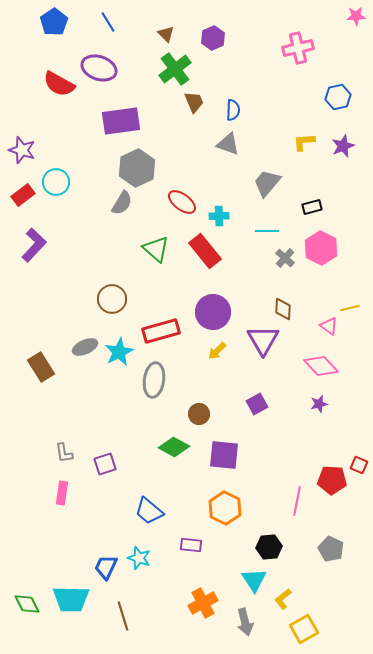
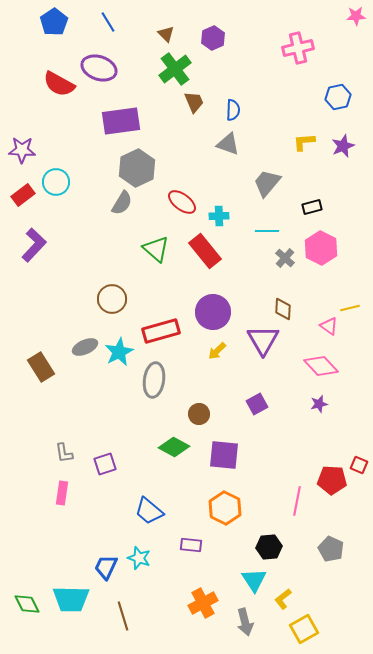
purple star at (22, 150): rotated 16 degrees counterclockwise
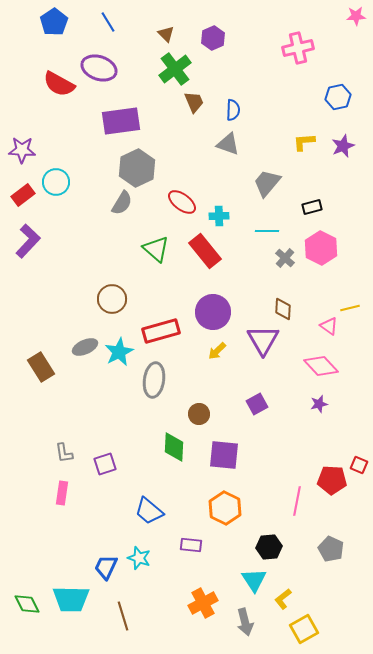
purple L-shape at (34, 245): moved 6 px left, 4 px up
green diamond at (174, 447): rotated 64 degrees clockwise
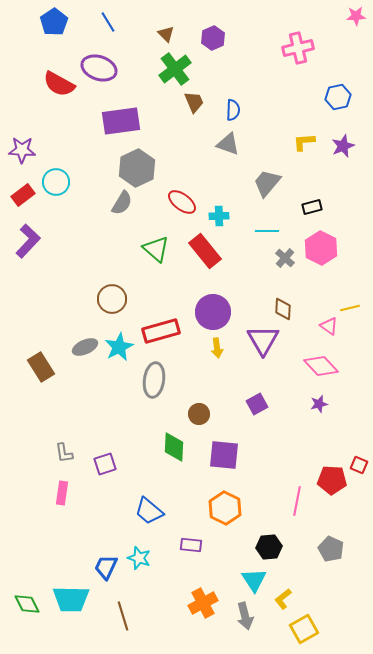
yellow arrow at (217, 351): moved 3 px up; rotated 54 degrees counterclockwise
cyan star at (119, 352): moved 5 px up
gray arrow at (245, 622): moved 6 px up
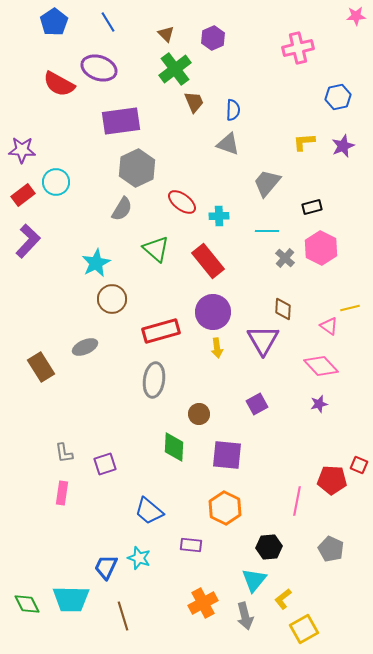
gray semicircle at (122, 203): moved 6 px down
red rectangle at (205, 251): moved 3 px right, 10 px down
cyan star at (119, 347): moved 23 px left, 84 px up
purple square at (224, 455): moved 3 px right
cyan triangle at (254, 580): rotated 12 degrees clockwise
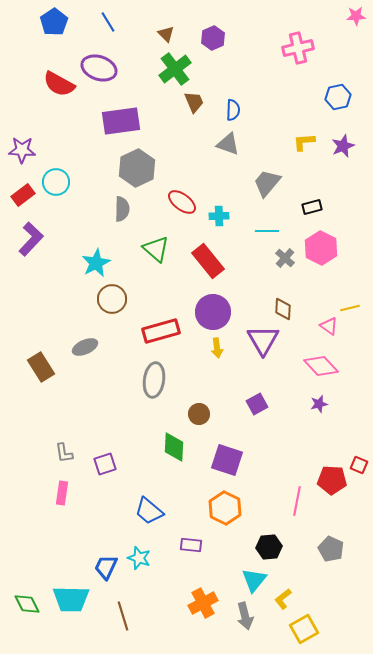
gray semicircle at (122, 209): rotated 30 degrees counterclockwise
purple L-shape at (28, 241): moved 3 px right, 2 px up
purple square at (227, 455): moved 5 px down; rotated 12 degrees clockwise
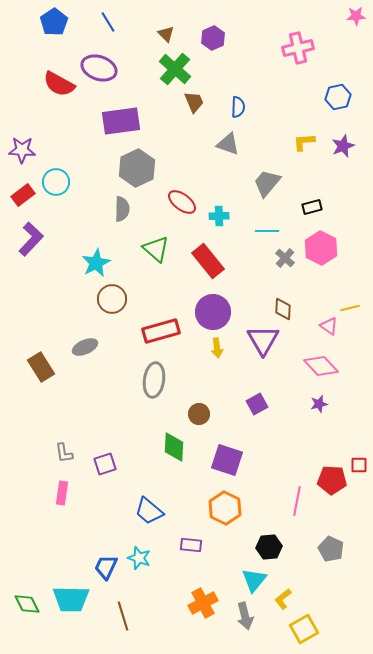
green cross at (175, 69): rotated 12 degrees counterclockwise
blue semicircle at (233, 110): moved 5 px right, 3 px up
red square at (359, 465): rotated 24 degrees counterclockwise
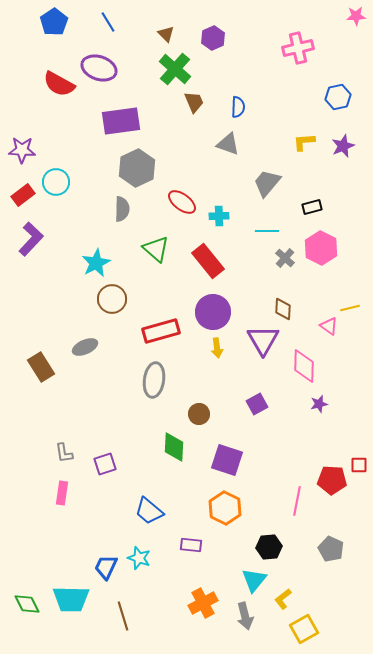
pink diamond at (321, 366): moved 17 px left; rotated 44 degrees clockwise
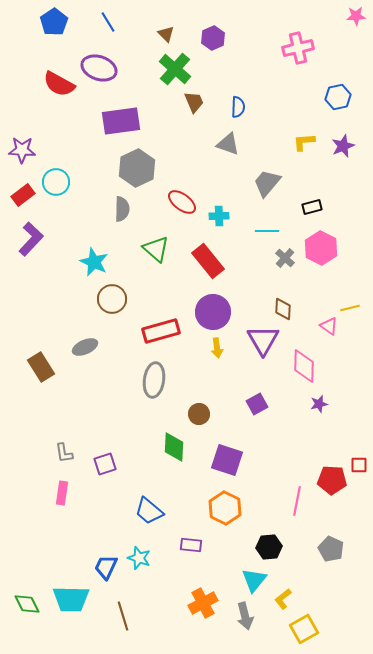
cyan star at (96, 263): moved 2 px left, 1 px up; rotated 20 degrees counterclockwise
